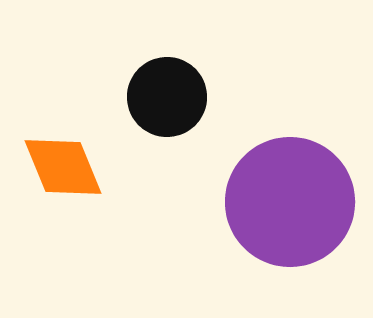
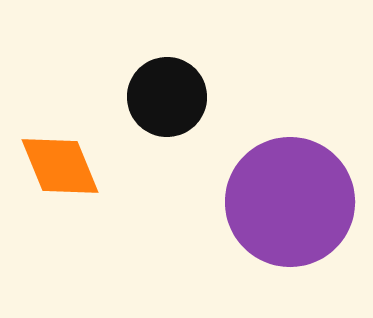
orange diamond: moved 3 px left, 1 px up
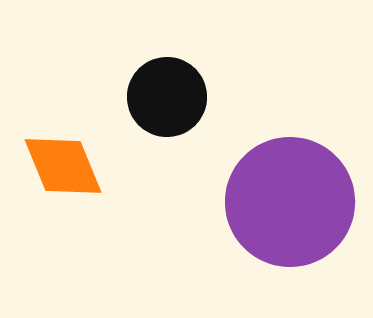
orange diamond: moved 3 px right
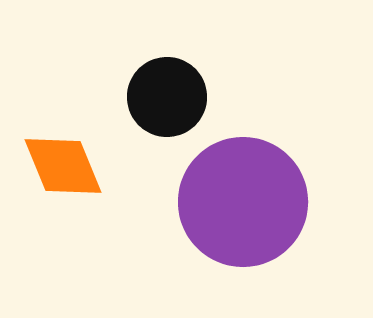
purple circle: moved 47 px left
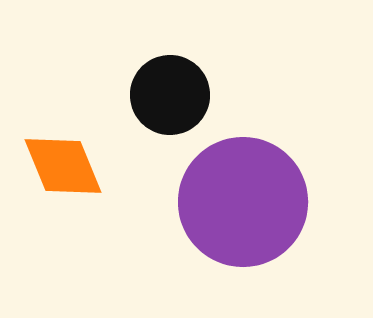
black circle: moved 3 px right, 2 px up
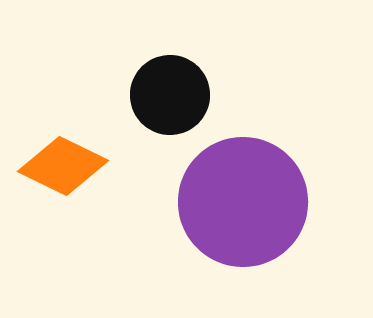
orange diamond: rotated 42 degrees counterclockwise
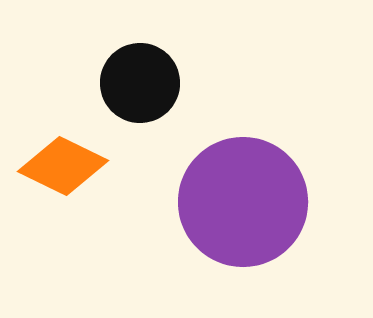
black circle: moved 30 px left, 12 px up
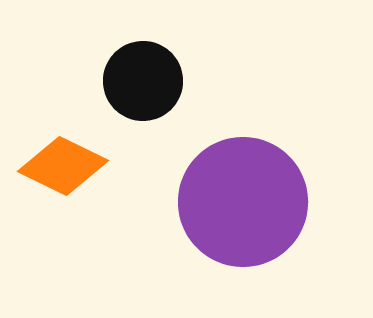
black circle: moved 3 px right, 2 px up
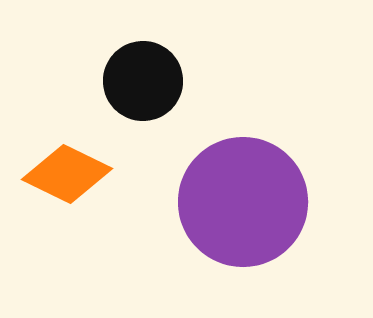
orange diamond: moved 4 px right, 8 px down
